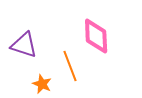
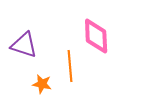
orange line: rotated 16 degrees clockwise
orange star: rotated 12 degrees counterclockwise
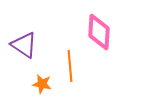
pink diamond: moved 3 px right, 4 px up; rotated 6 degrees clockwise
purple triangle: rotated 16 degrees clockwise
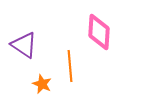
orange star: rotated 12 degrees clockwise
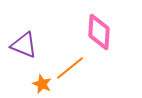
purple triangle: rotated 12 degrees counterclockwise
orange line: moved 2 px down; rotated 56 degrees clockwise
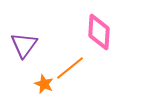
purple triangle: rotated 44 degrees clockwise
orange star: moved 2 px right
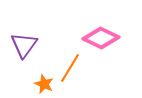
pink diamond: moved 2 px right, 6 px down; rotated 69 degrees counterclockwise
orange line: rotated 20 degrees counterclockwise
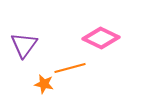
orange line: rotated 44 degrees clockwise
orange star: rotated 12 degrees counterclockwise
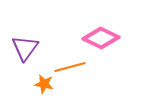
purple triangle: moved 1 px right, 3 px down
orange line: moved 1 px up
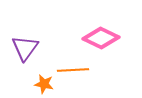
orange line: moved 3 px right, 3 px down; rotated 12 degrees clockwise
